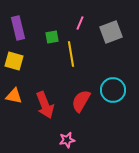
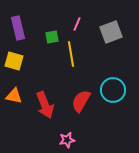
pink line: moved 3 px left, 1 px down
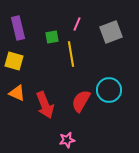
cyan circle: moved 4 px left
orange triangle: moved 3 px right, 3 px up; rotated 12 degrees clockwise
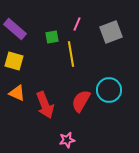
purple rectangle: moved 3 px left, 1 px down; rotated 35 degrees counterclockwise
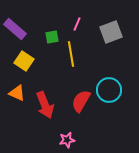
yellow square: moved 10 px right; rotated 18 degrees clockwise
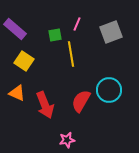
green square: moved 3 px right, 2 px up
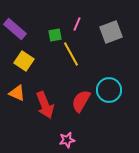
yellow line: rotated 20 degrees counterclockwise
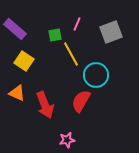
cyan circle: moved 13 px left, 15 px up
